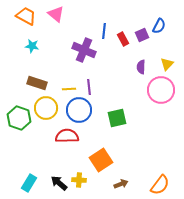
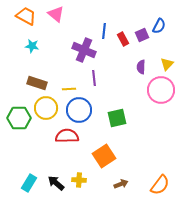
purple line: moved 5 px right, 9 px up
green hexagon: rotated 20 degrees counterclockwise
orange square: moved 3 px right, 4 px up
black arrow: moved 3 px left
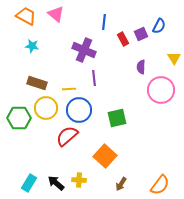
blue line: moved 9 px up
purple square: moved 1 px left, 1 px up
yellow triangle: moved 7 px right, 6 px up; rotated 16 degrees counterclockwise
red semicircle: rotated 40 degrees counterclockwise
orange square: moved 1 px right; rotated 15 degrees counterclockwise
brown arrow: rotated 144 degrees clockwise
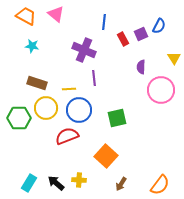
red semicircle: rotated 20 degrees clockwise
orange square: moved 1 px right
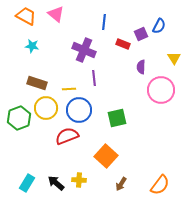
red rectangle: moved 5 px down; rotated 40 degrees counterclockwise
green hexagon: rotated 20 degrees counterclockwise
cyan rectangle: moved 2 px left
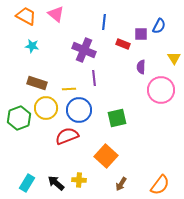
purple square: rotated 24 degrees clockwise
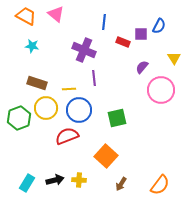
red rectangle: moved 2 px up
purple semicircle: moved 1 px right; rotated 40 degrees clockwise
black arrow: moved 1 px left, 3 px up; rotated 126 degrees clockwise
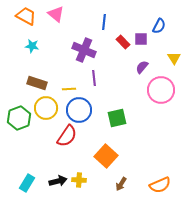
purple square: moved 5 px down
red rectangle: rotated 24 degrees clockwise
red semicircle: rotated 145 degrees clockwise
black arrow: moved 3 px right, 1 px down
orange semicircle: rotated 30 degrees clockwise
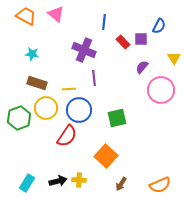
cyan star: moved 8 px down
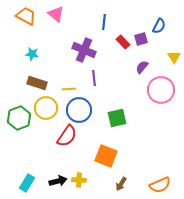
purple square: rotated 16 degrees counterclockwise
yellow triangle: moved 1 px up
orange square: rotated 20 degrees counterclockwise
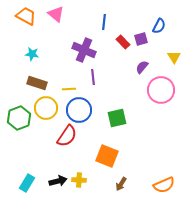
purple line: moved 1 px left, 1 px up
orange square: moved 1 px right
orange semicircle: moved 4 px right
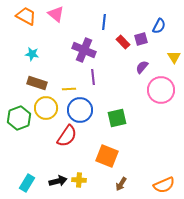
blue circle: moved 1 px right
